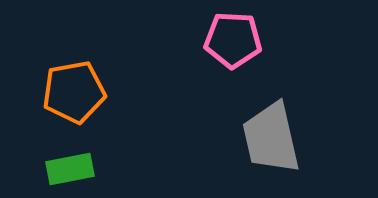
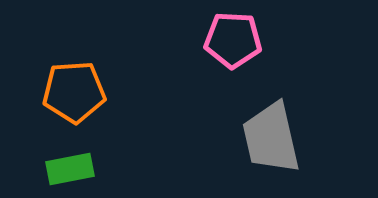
orange pentagon: rotated 6 degrees clockwise
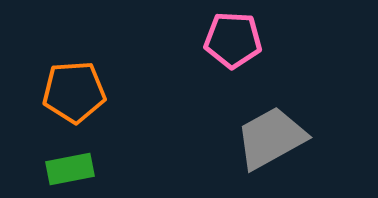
gray trapezoid: rotated 74 degrees clockwise
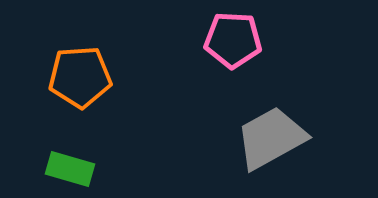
orange pentagon: moved 6 px right, 15 px up
green rectangle: rotated 27 degrees clockwise
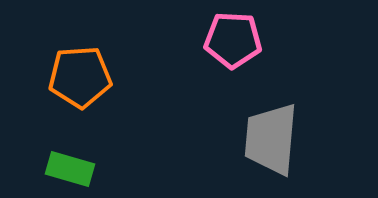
gray trapezoid: moved 1 px down; rotated 56 degrees counterclockwise
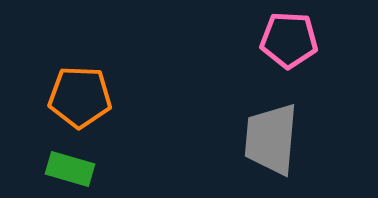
pink pentagon: moved 56 px right
orange pentagon: moved 20 px down; rotated 6 degrees clockwise
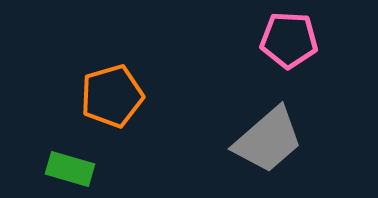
orange pentagon: moved 32 px right, 1 px up; rotated 18 degrees counterclockwise
gray trapezoid: moved 3 px left, 1 px down; rotated 136 degrees counterclockwise
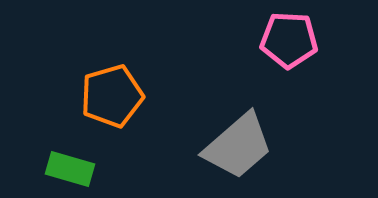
gray trapezoid: moved 30 px left, 6 px down
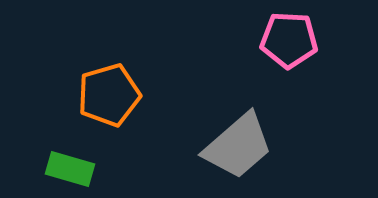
orange pentagon: moved 3 px left, 1 px up
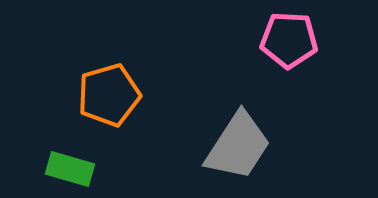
gray trapezoid: rotated 16 degrees counterclockwise
